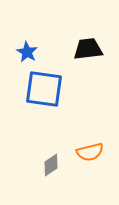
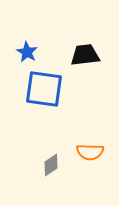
black trapezoid: moved 3 px left, 6 px down
orange semicircle: rotated 16 degrees clockwise
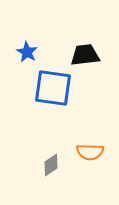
blue square: moved 9 px right, 1 px up
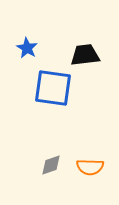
blue star: moved 4 px up
orange semicircle: moved 15 px down
gray diamond: rotated 15 degrees clockwise
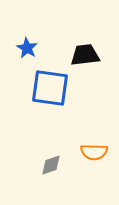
blue square: moved 3 px left
orange semicircle: moved 4 px right, 15 px up
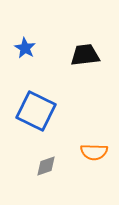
blue star: moved 2 px left
blue square: moved 14 px left, 23 px down; rotated 18 degrees clockwise
gray diamond: moved 5 px left, 1 px down
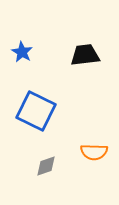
blue star: moved 3 px left, 4 px down
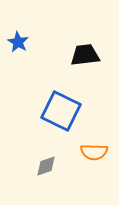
blue star: moved 4 px left, 10 px up
blue square: moved 25 px right
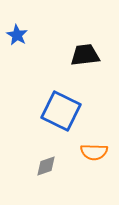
blue star: moved 1 px left, 7 px up
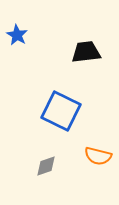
black trapezoid: moved 1 px right, 3 px up
orange semicircle: moved 4 px right, 4 px down; rotated 12 degrees clockwise
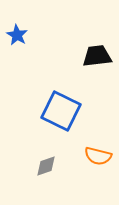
black trapezoid: moved 11 px right, 4 px down
